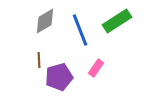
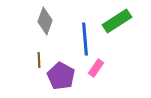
gray diamond: rotated 40 degrees counterclockwise
blue line: moved 5 px right, 9 px down; rotated 16 degrees clockwise
purple pentagon: moved 2 px right, 1 px up; rotated 28 degrees counterclockwise
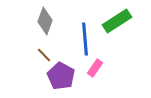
brown line: moved 5 px right, 5 px up; rotated 42 degrees counterclockwise
pink rectangle: moved 1 px left
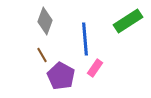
green rectangle: moved 11 px right
brown line: moved 2 px left; rotated 14 degrees clockwise
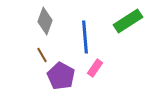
blue line: moved 2 px up
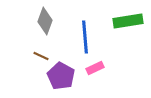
green rectangle: rotated 24 degrees clockwise
brown line: moved 1 px left, 1 px down; rotated 35 degrees counterclockwise
pink rectangle: rotated 30 degrees clockwise
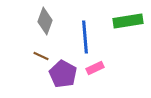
purple pentagon: moved 2 px right, 2 px up
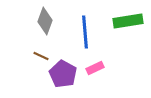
blue line: moved 5 px up
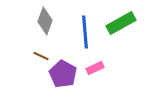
green rectangle: moved 7 px left, 2 px down; rotated 20 degrees counterclockwise
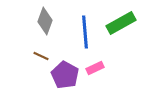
purple pentagon: moved 2 px right, 1 px down
